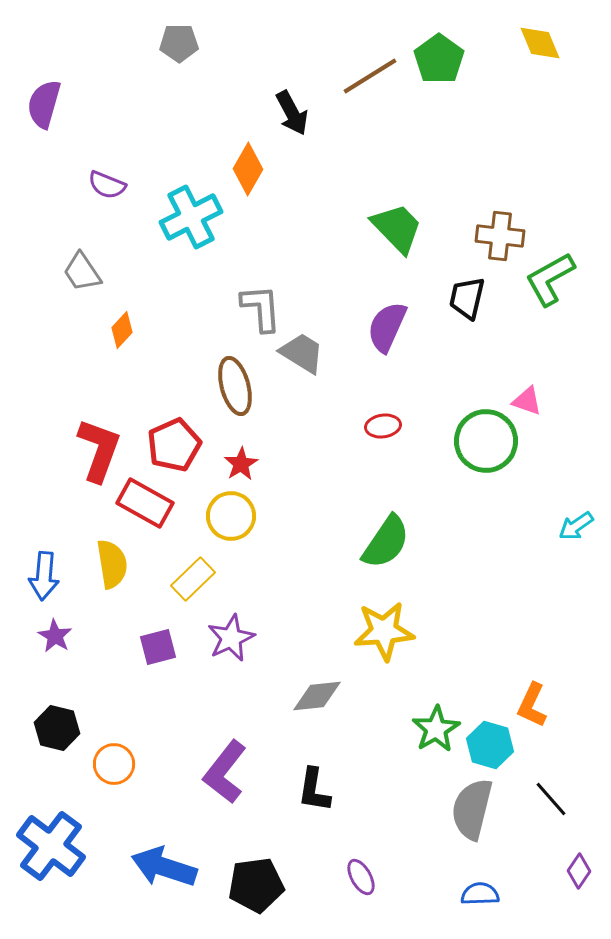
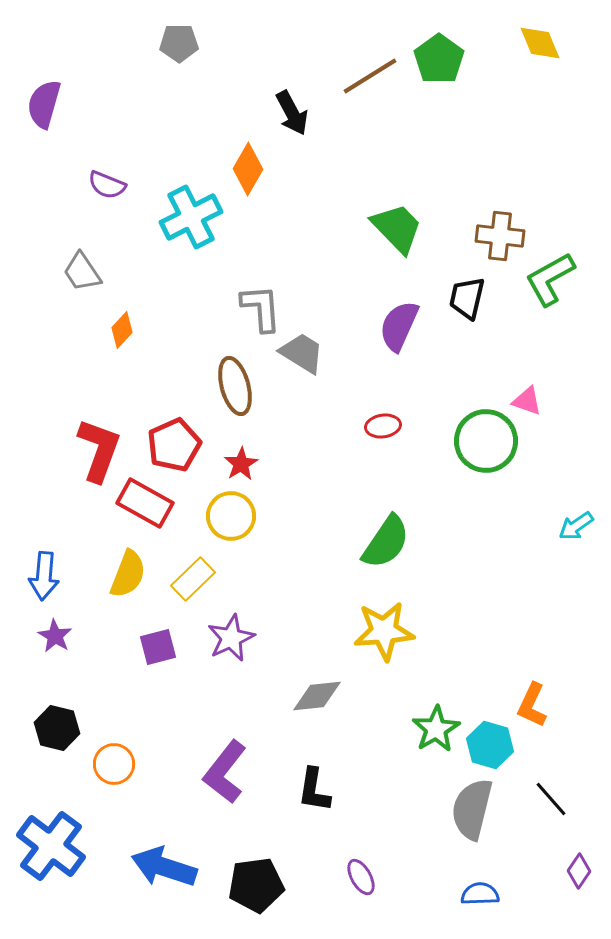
purple semicircle at (387, 327): moved 12 px right, 1 px up
yellow semicircle at (112, 564): moved 16 px right, 10 px down; rotated 30 degrees clockwise
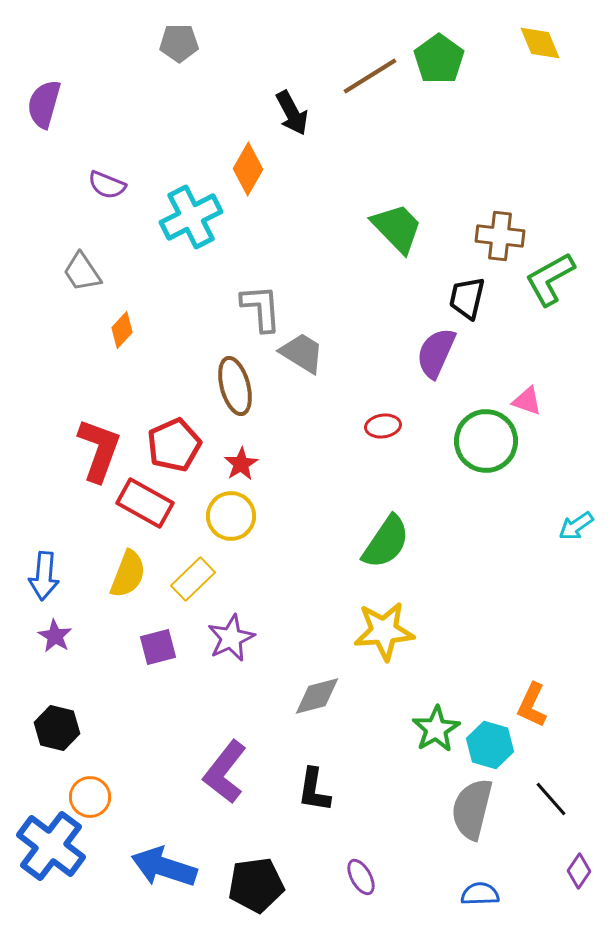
purple semicircle at (399, 326): moved 37 px right, 27 px down
gray diamond at (317, 696): rotated 9 degrees counterclockwise
orange circle at (114, 764): moved 24 px left, 33 px down
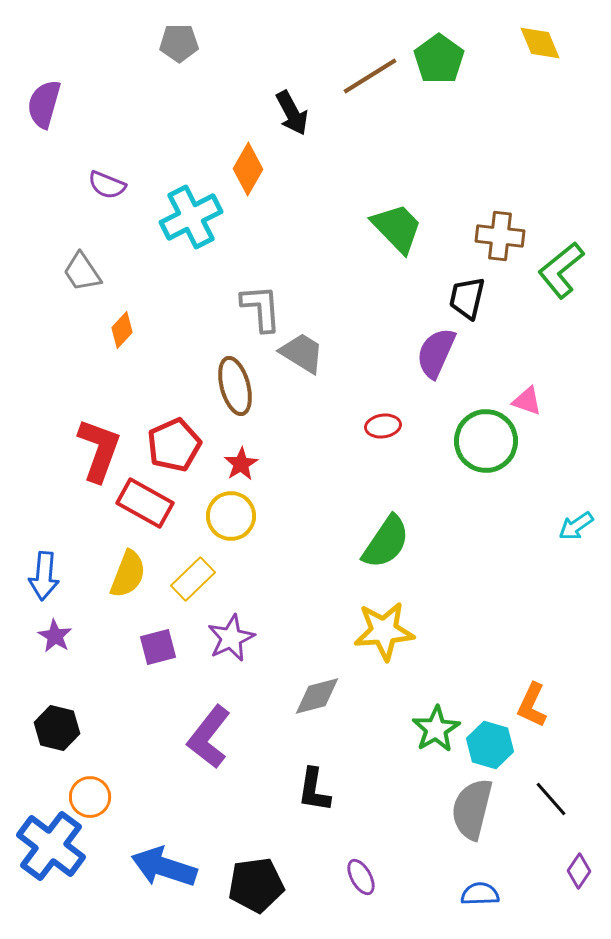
green L-shape at (550, 279): moved 11 px right, 9 px up; rotated 10 degrees counterclockwise
purple L-shape at (225, 772): moved 16 px left, 35 px up
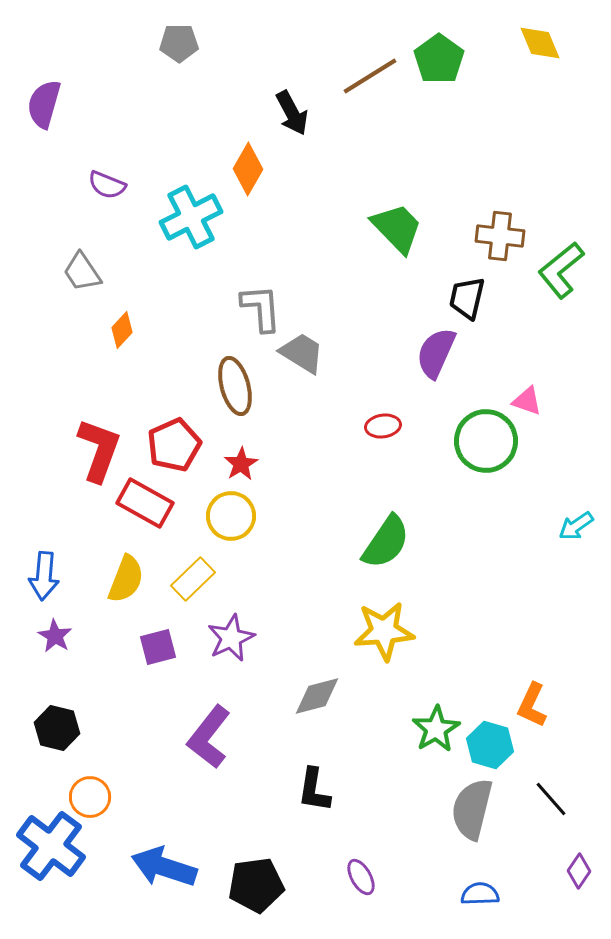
yellow semicircle at (128, 574): moved 2 px left, 5 px down
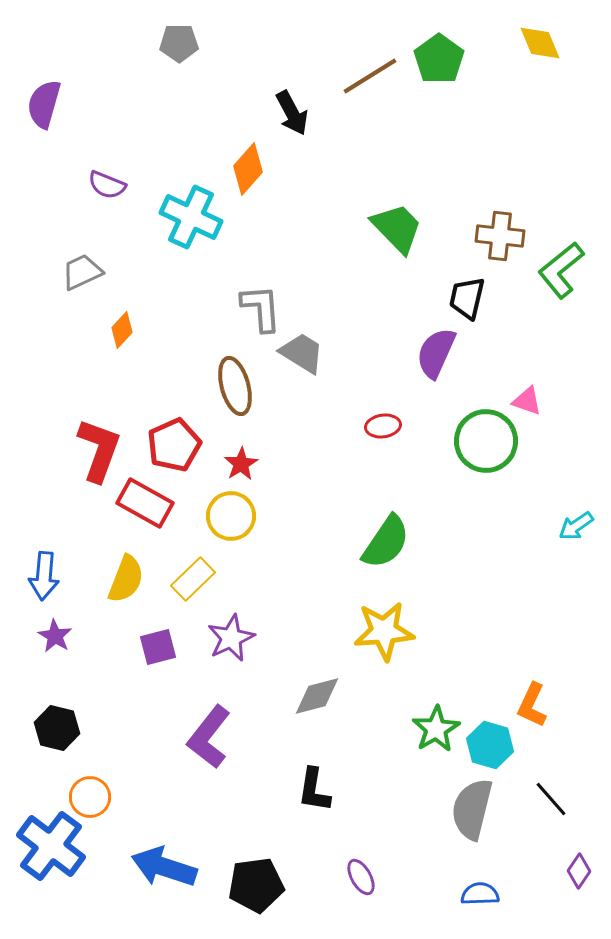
orange diamond at (248, 169): rotated 12 degrees clockwise
cyan cross at (191, 217): rotated 38 degrees counterclockwise
gray trapezoid at (82, 272): rotated 99 degrees clockwise
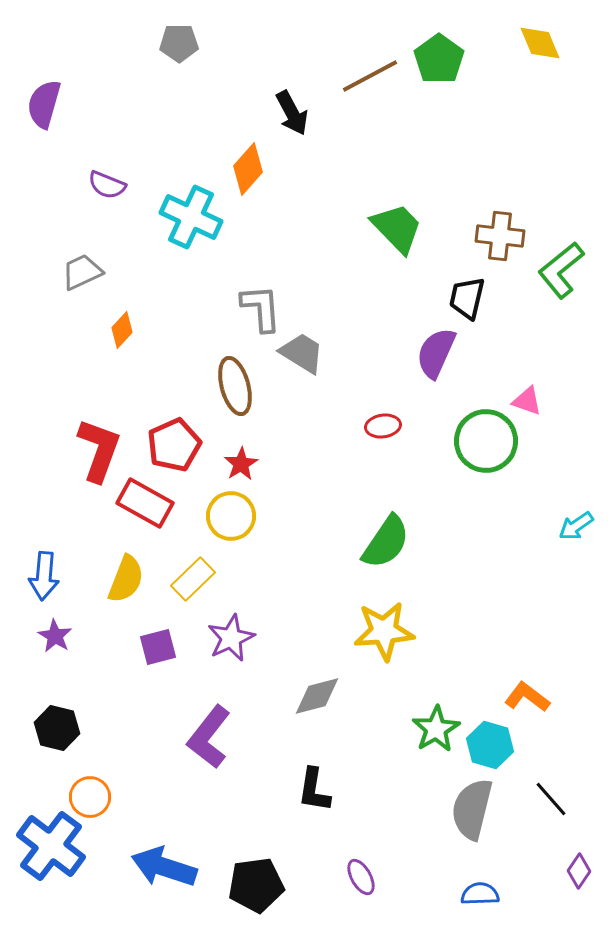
brown line at (370, 76): rotated 4 degrees clockwise
orange L-shape at (532, 705): moved 5 px left, 8 px up; rotated 102 degrees clockwise
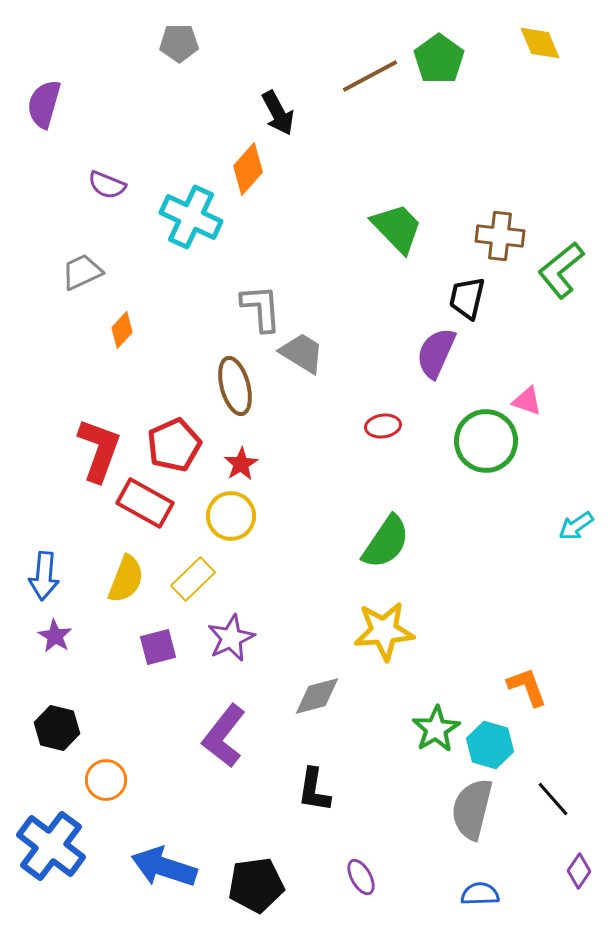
black arrow at (292, 113): moved 14 px left
orange L-shape at (527, 697): moved 10 px up; rotated 33 degrees clockwise
purple L-shape at (209, 737): moved 15 px right, 1 px up
orange circle at (90, 797): moved 16 px right, 17 px up
black line at (551, 799): moved 2 px right
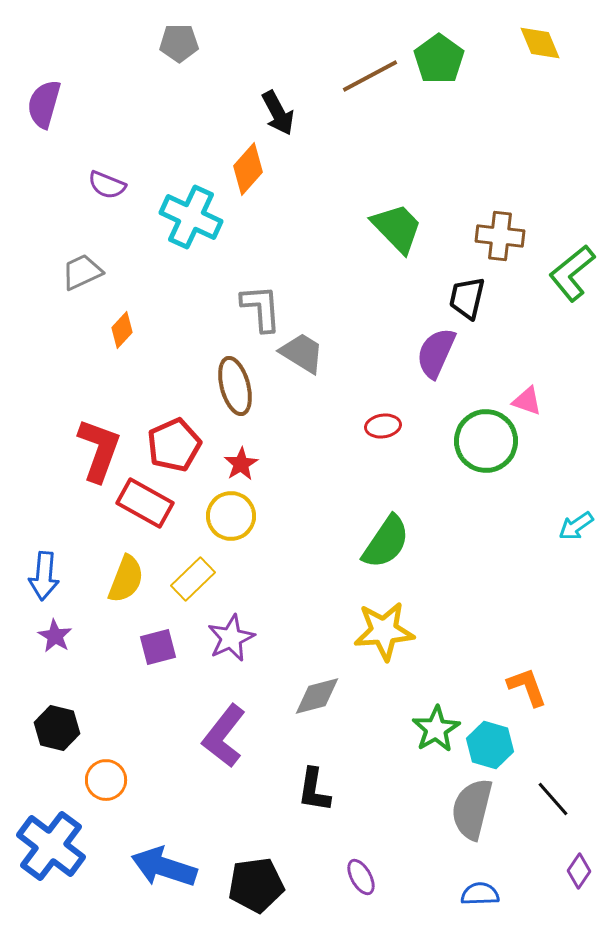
green L-shape at (561, 270): moved 11 px right, 3 px down
